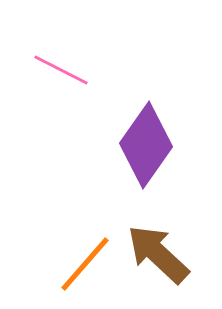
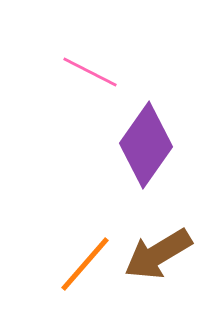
pink line: moved 29 px right, 2 px down
brown arrow: rotated 74 degrees counterclockwise
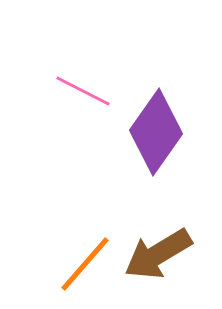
pink line: moved 7 px left, 19 px down
purple diamond: moved 10 px right, 13 px up
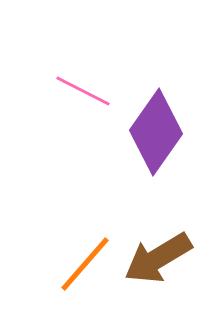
brown arrow: moved 4 px down
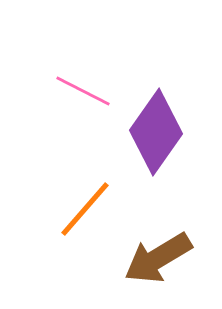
orange line: moved 55 px up
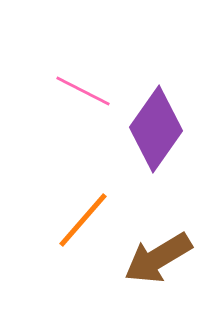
purple diamond: moved 3 px up
orange line: moved 2 px left, 11 px down
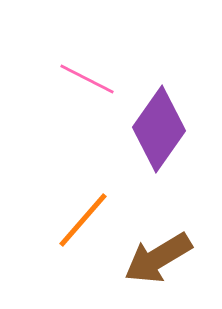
pink line: moved 4 px right, 12 px up
purple diamond: moved 3 px right
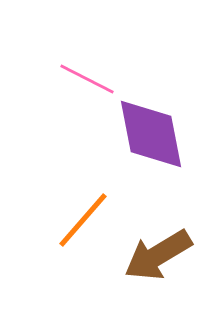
purple diamond: moved 8 px left, 5 px down; rotated 46 degrees counterclockwise
brown arrow: moved 3 px up
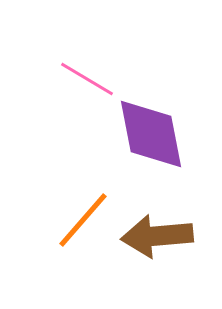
pink line: rotated 4 degrees clockwise
brown arrow: moved 1 px left, 19 px up; rotated 26 degrees clockwise
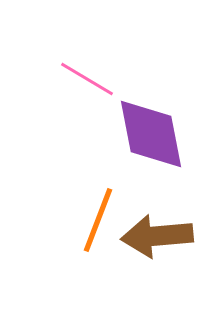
orange line: moved 15 px right; rotated 20 degrees counterclockwise
